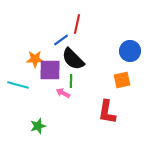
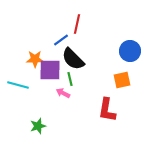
green line: moved 1 px left, 2 px up; rotated 16 degrees counterclockwise
red L-shape: moved 2 px up
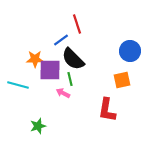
red line: rotated 30 degrees counterclockwise
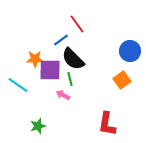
red line: rotated 18 degrees counterclockwise
orange square: rotated 24 degrees counterclockwise
cyan line: rotated 20 degrees clockwise
pink arrow: moved 2 px down
red L-shape: moved 14 px down
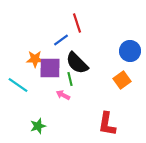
red line: moved 1 px up; rotated 18 degrees clockwise
black semicircle: moved 4 px right, 4 px down
purple square: moved 2 px up
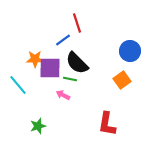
blue line: moved 2 px right
green line: rotated 64 degrees counterclockwise
cyan line: rotated 15 degrees clockwise
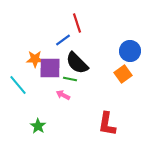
orange square: moved 1 px right, 6 px up
green star: rotated 21 degrees counterclockwise
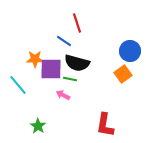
blue line: moved 1 px right, 1 px down; rotated 70 degrees clockwise
black semicircle: rotated 30 degrees counterclockwise
purple square: moved 1 px right, 1 px down
red L-shape: moved 2 px left, 1 px down
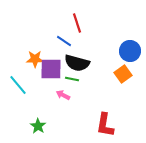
green line: moved 2 px right
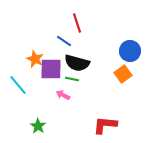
orange star: rotated 24 degrees clockwise
red L-shape: rotated 85 degrees clockwise
